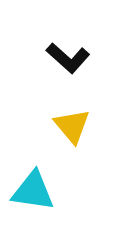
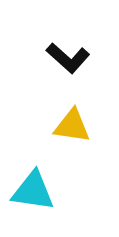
yellow triangle: rotated 42 degrees counterclockwise
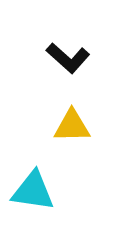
yellow triangle: rotated 9 degrees counterclockwise
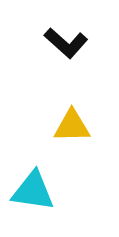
black L-shape: moved 2 px left, 15 px up
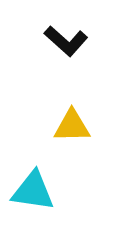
black L-shape: moved 2 px up
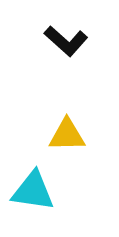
yellow triangle: moved 5 px left, 9 px down
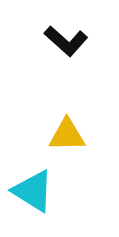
cyan triangle: rotated 24 degrees clockwise
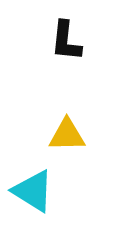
black L-shape: rotated 54 degrees clockwise
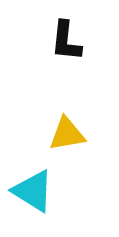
yellow triangle: moved 1 px up; rotated 9 degrees counterclockwise
